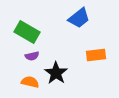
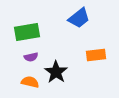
green rectangle: rotated 40 degrees counterclockwise
purple semicircle: moved 1 px left, 1 px down
black star: moved 1 px up
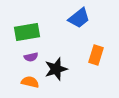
orange rectangle: rotated 66 degrees counterclockwise
black star: moved 3 px up; rotated 20 degrees clockwise
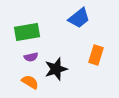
orange semicircle: rotated 18 degrees clockwise
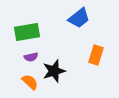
black star: moved 2 px left, 2 px down
orange semicircle: rotated 12 degrees clockwise
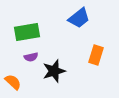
orange semicircle: moved 17 px left
